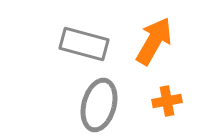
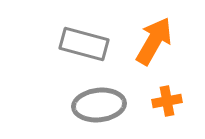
gray ellipse: rotated 69 degrees clockwise
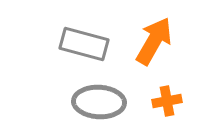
gray ellipse: moved 3 px up; rotated 9 degrees clockwise
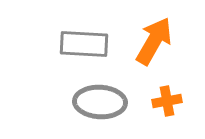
gray rectangle: rotated 12 degrees counterclockwise
gray ellipse: moved 1 px right
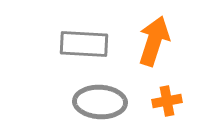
orange arrow: rotated 12 degrees counterclockwise
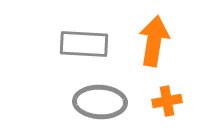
orange arrow: rotated 9 degrees counterclockwise
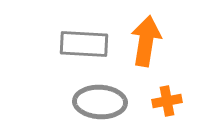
orange arrow: moved 8 px left
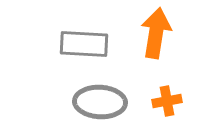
orange arrow: moved 10 px right, 8 px up
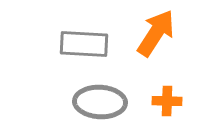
orange arrow: rotated 24 degrees clockwise
orange cross: rotated 12 degrees clockwise
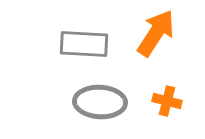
orange cross: rotated 12 degrees clockwise
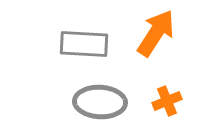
orange cross: rotated 36 degrees counterclockwise
